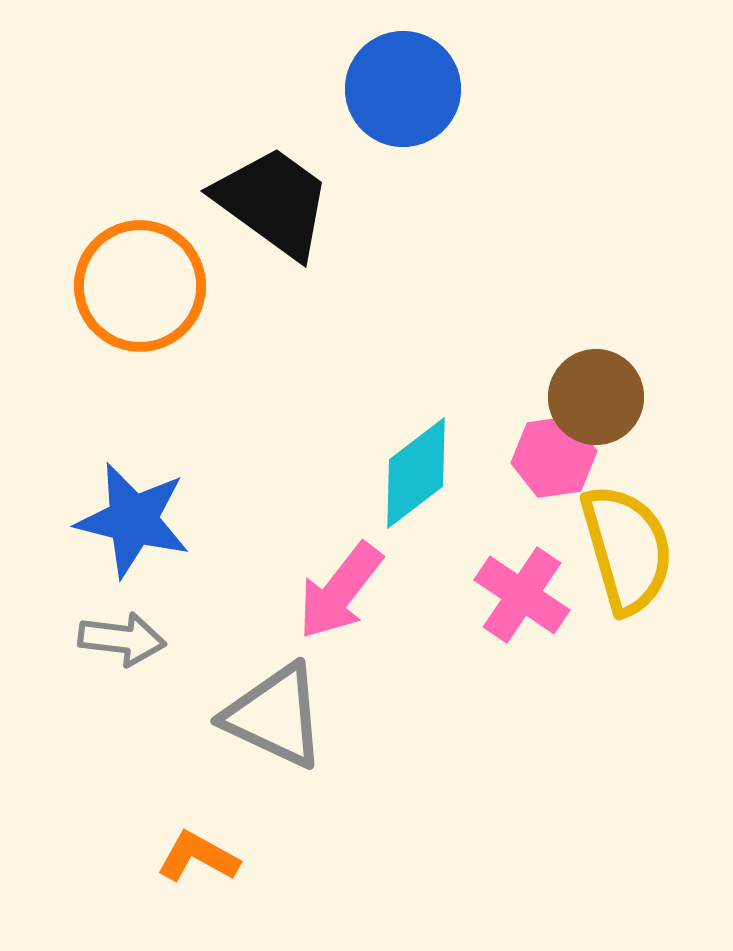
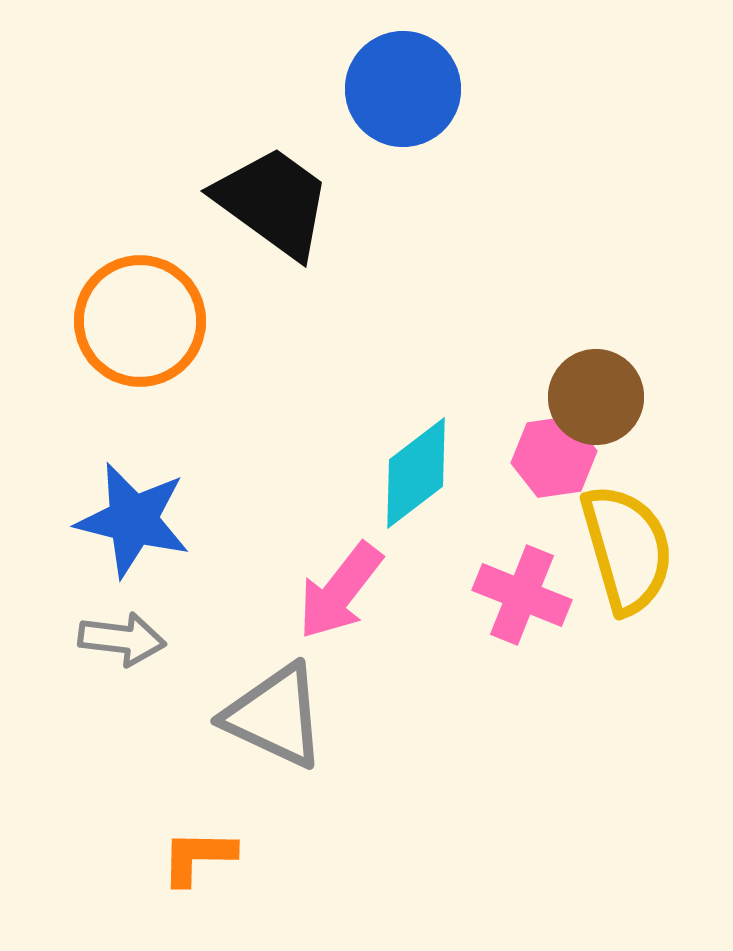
orange circle: moved 35 px down
pink cross: rotated 12 degrees counterclockwise
orange L-shape: rotated 28 degrees counterclockwise
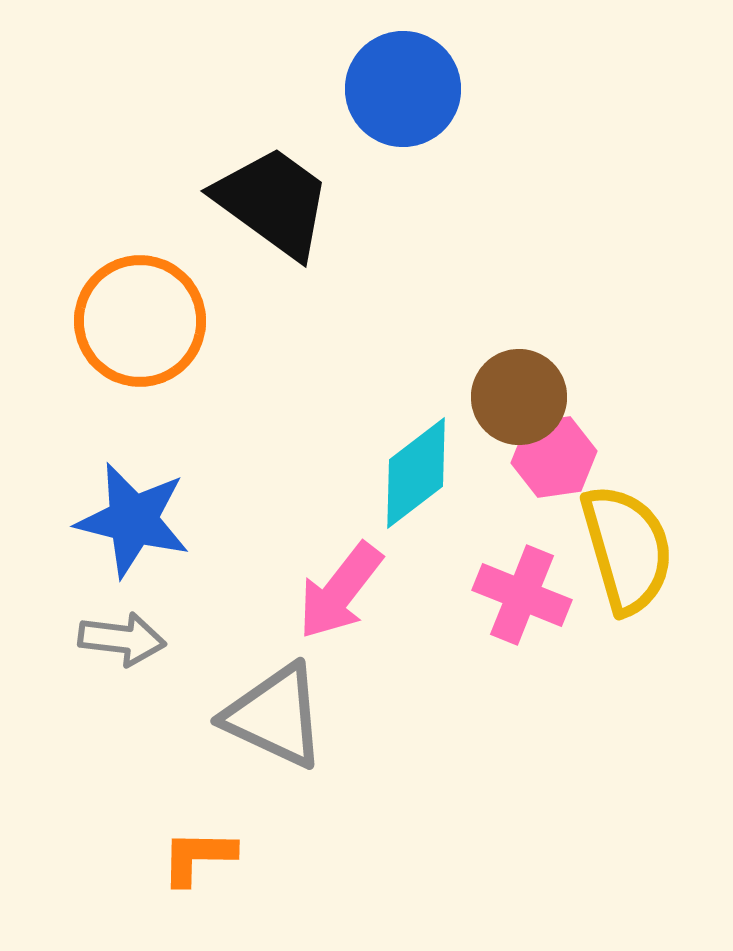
brown circle: moved 77 px left
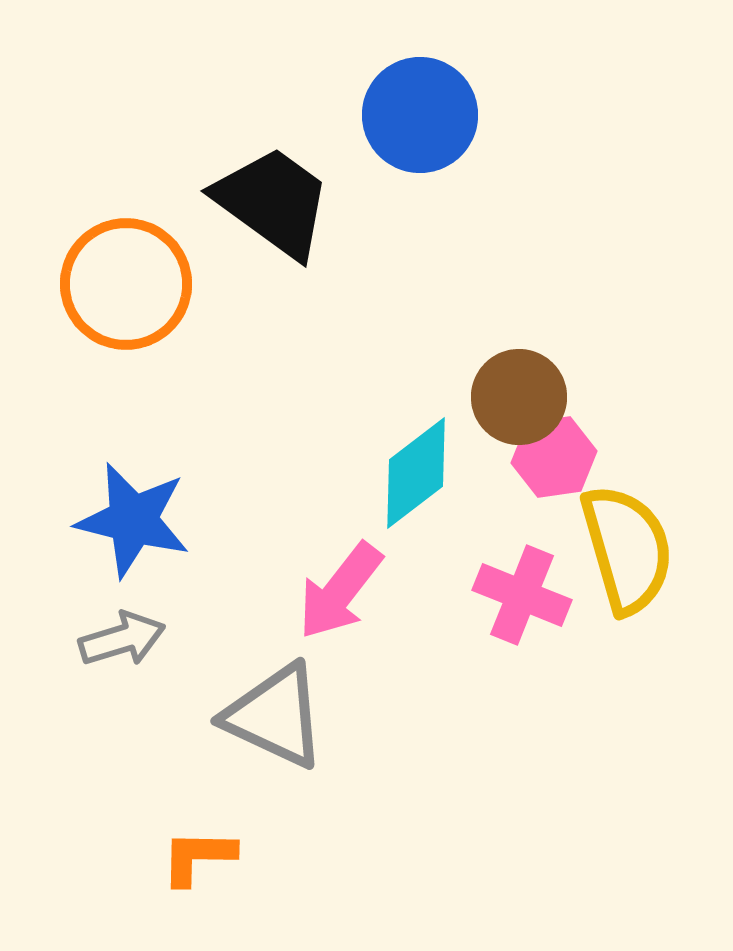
blue circle: moved 17 px right, 26 px down
orange circle: moved 14 px left, 37 px up
gray arrow: rotated 24 degrees counterclockwise
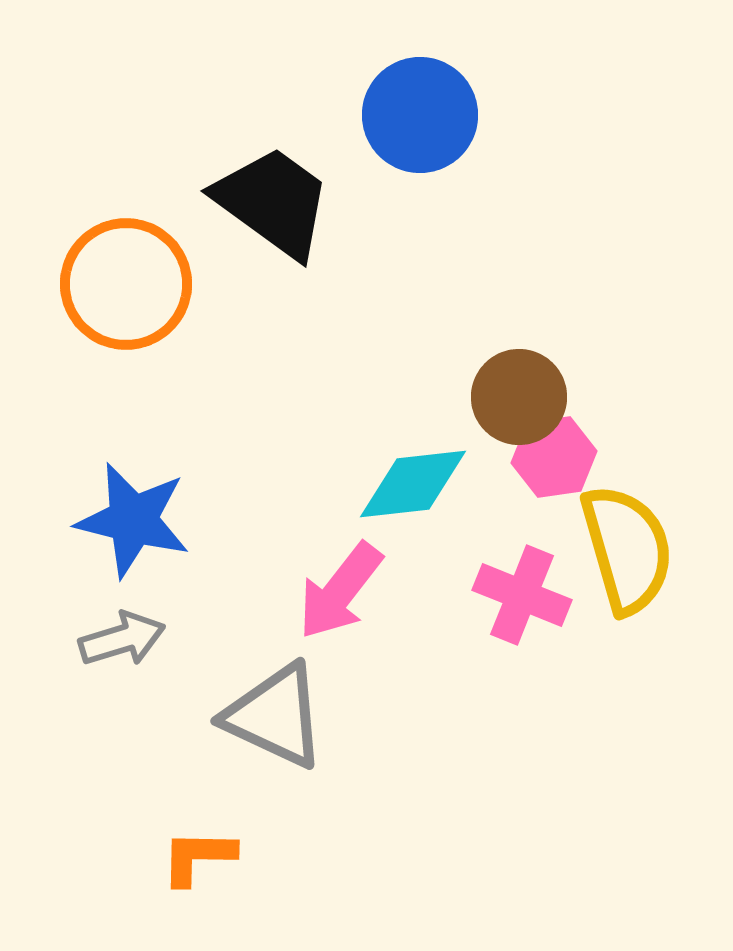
cyan diamond: moved 3 px left, 11 px down; rotated 31 degrees clockwise
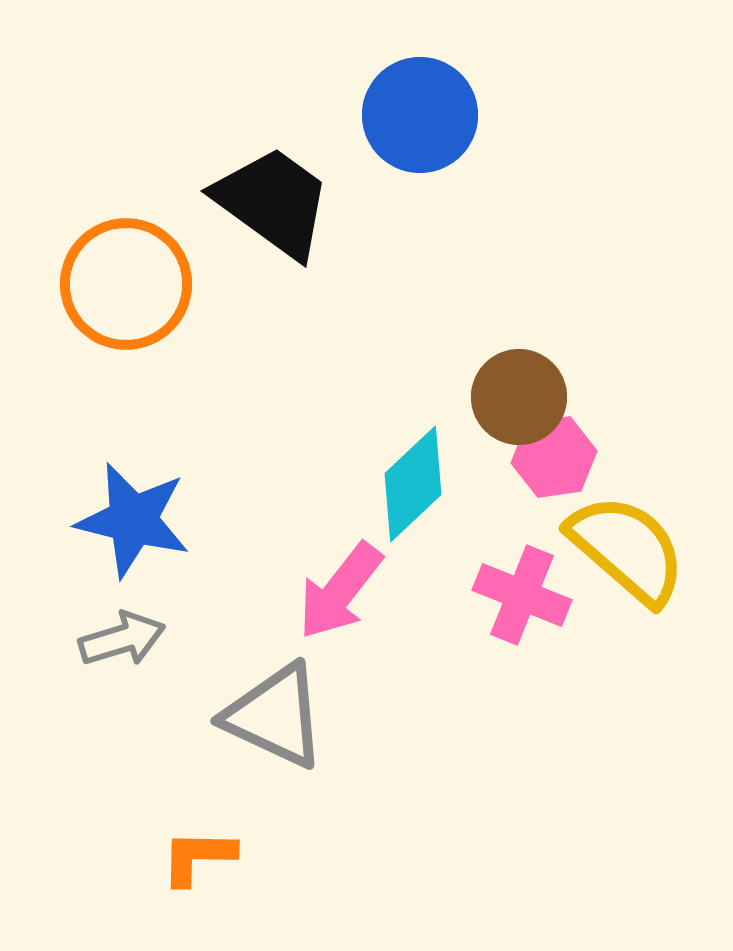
cyan diamond: rotated 37 degrees counterclockwise
yellow semicircle: rotated 33 degrees counterclockwise
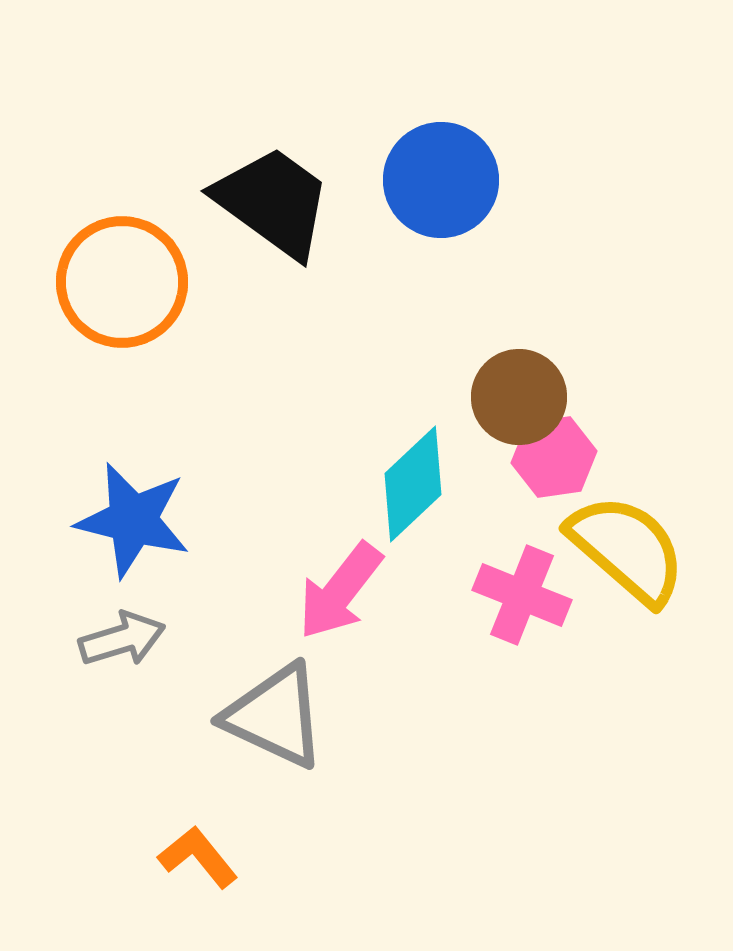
blue circle: moved 21 px right, 65 px down
orange circle: moved 4 px left, 2 px up
orange L-shape: rotated 50 degrees clockwise
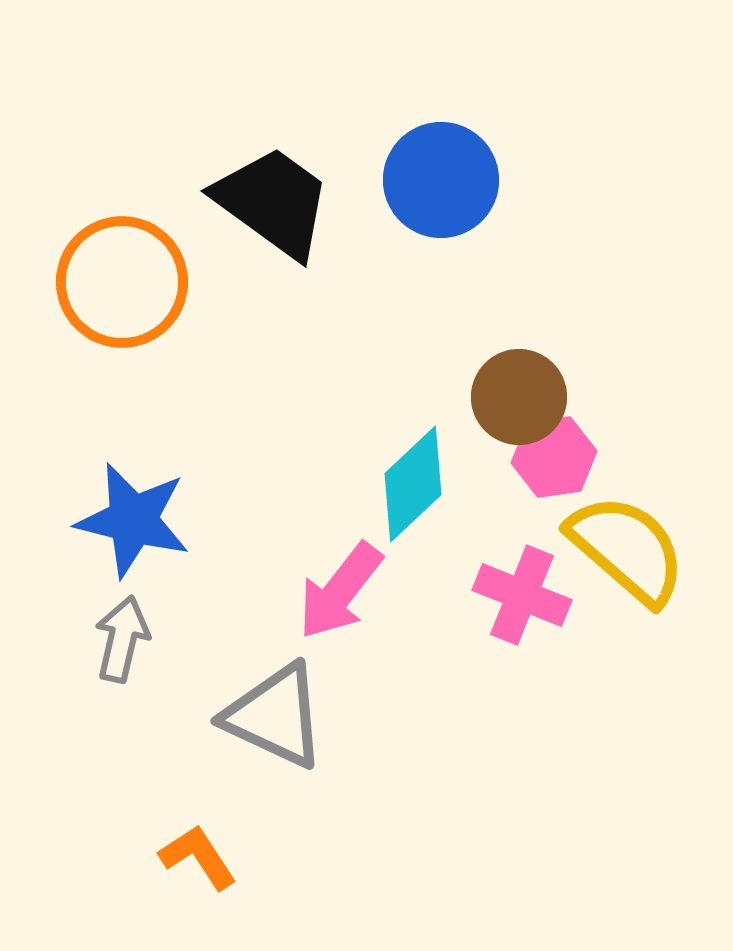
gray arrow: rotated 60 degrees counterclockwise
orange L-shape: rotated 6 degrees clockwise
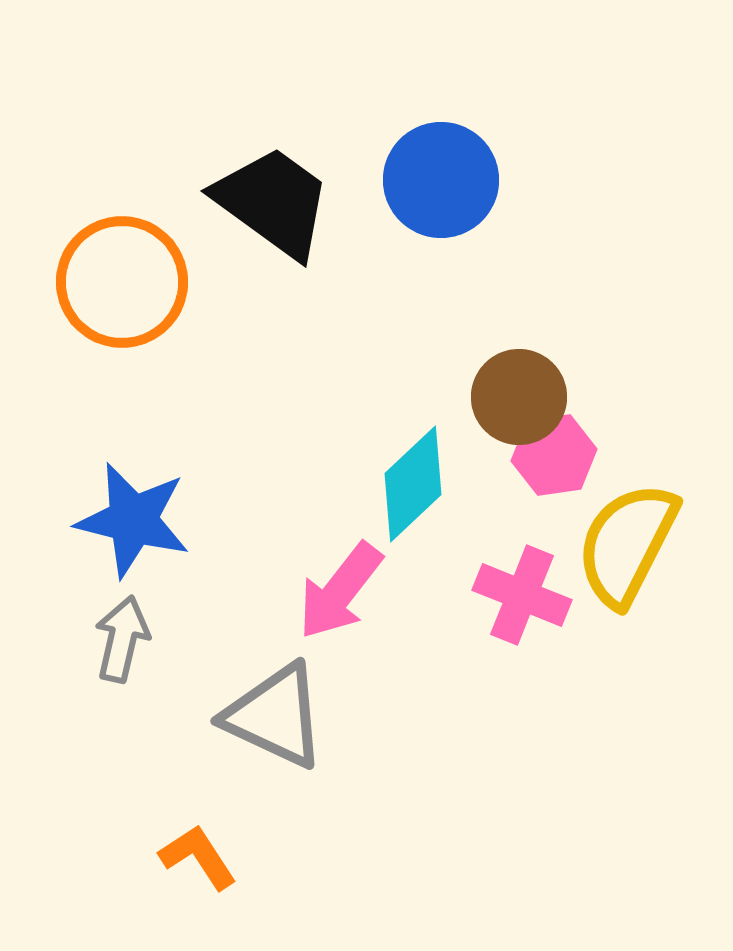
pink hexagon: moved 2 px up
yellow semicircle: moved 5 px up; rotated 104 degrees counterclockwise
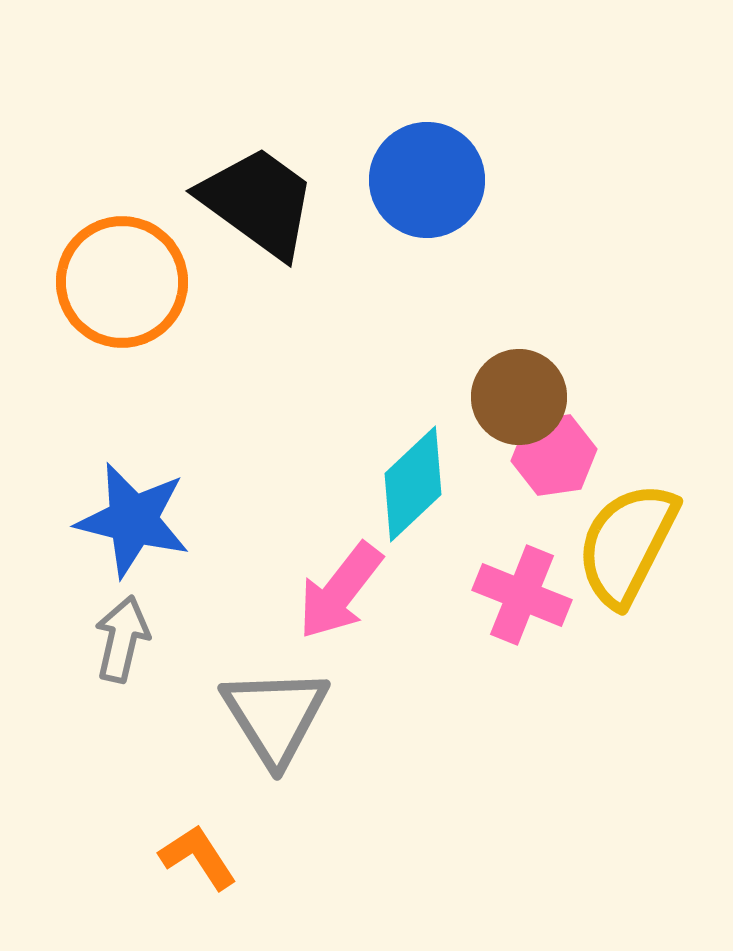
blue circle: moved 14 px left
black trapezoid: moved 15 px left
gray triangle: rotated 33 degrees clockwise
